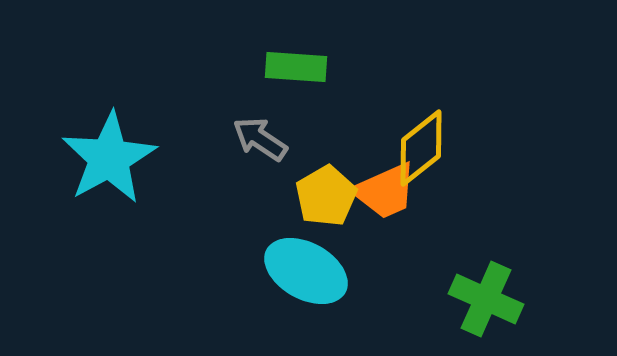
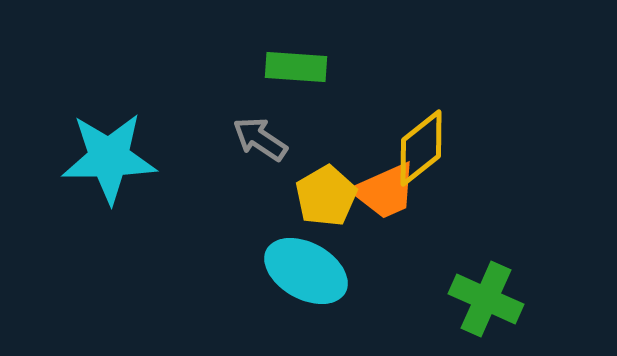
cyan star: rotated 28 degrees clockwise
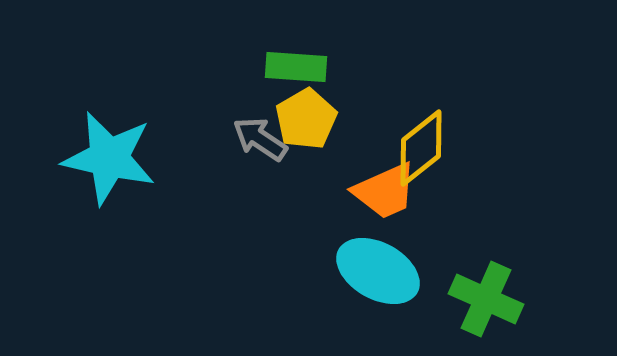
cyan star: rotated 14 degrees clockwise
yellow pentagon: moved 20 px left, 77 px up
cyan ellipse: moved 72 px right
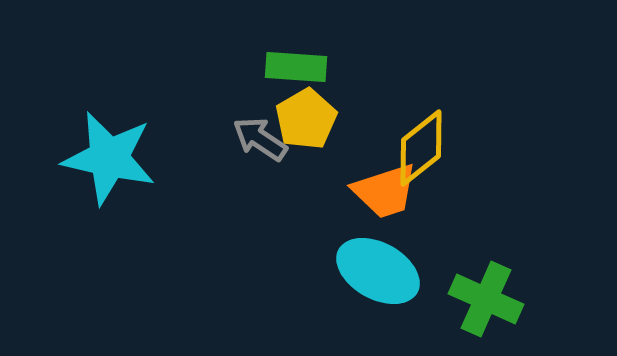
orange trapezoid: rotated 6 degrees clockwise
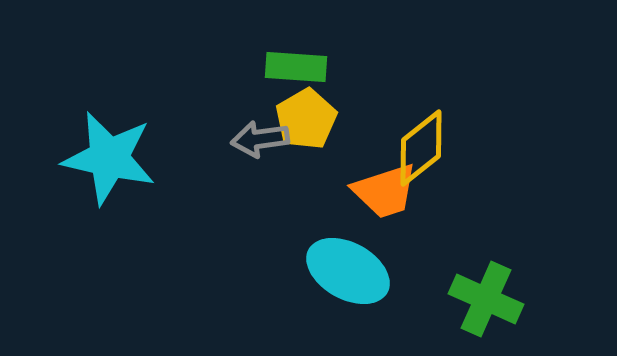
gray arrow: rotated 42 degrees counterclockwise
cyan ellipse: moved 30 px left
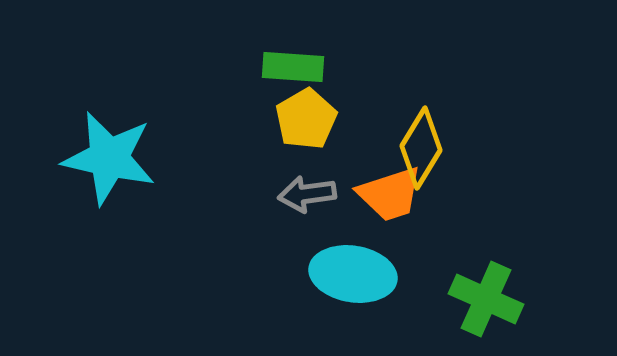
green rectangle: moved 3 px left
gray arrow: moved 47 px right, 55 px down
yellow diamond: rotated 20 degrees counterclockwise
orange trapezoid: moved 5 px right, 3 px down
cyan ellipse: moved 5 px right, 3 px down; rotated 20 degrees counterclockwise
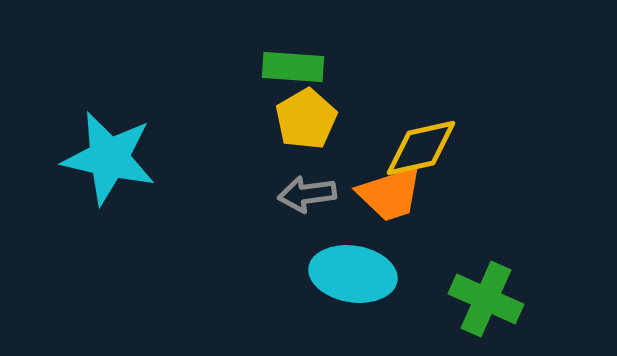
yellow diamond: rotated 46 degrees clockwise
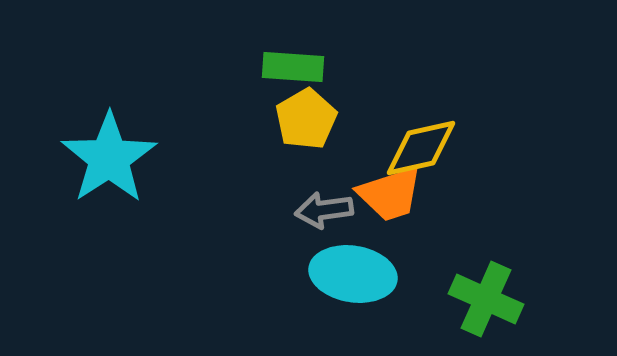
cyan star: rotated 26 degrees clockwise
gray arrow: moved 17 px right, 16 px down
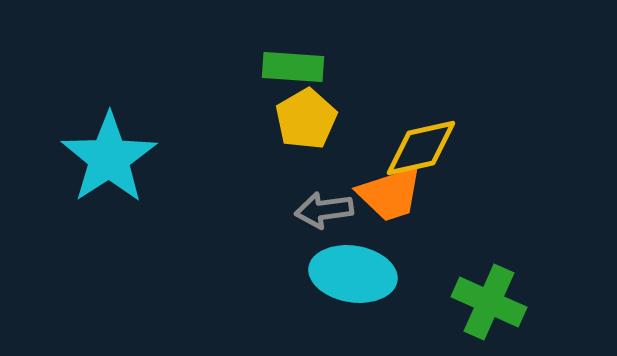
green cross: moved 3 px right, 3 px down
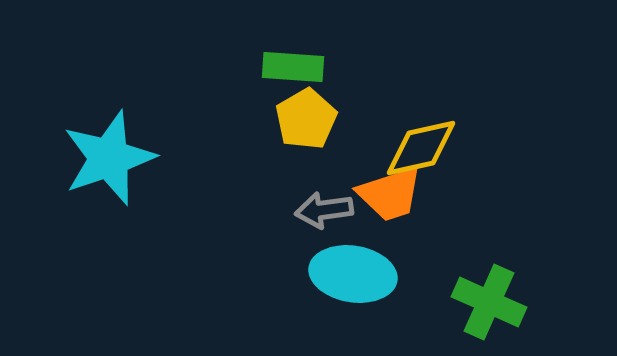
cyan star: rotated 14 degrees clockwise
